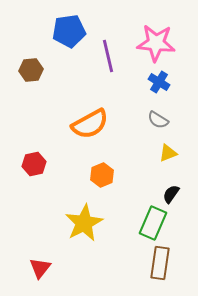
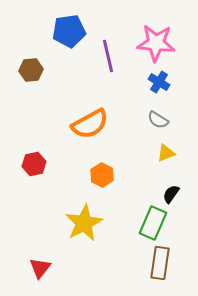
yellow triangle: moved 2 px left
orange hexagon: rotated 10 degrees counterclockwise
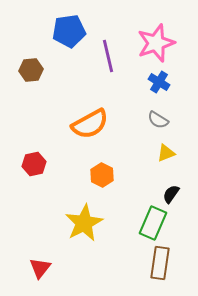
pink star: rotated 24 degrees counterclockwise
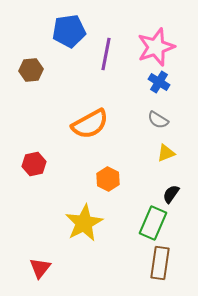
pink star: moved 4 px down
purple line: moved 2 px left, 2 px up; rotated 24 degrees clockwise
orange hexagon: moved 6 px right, 4 px down
